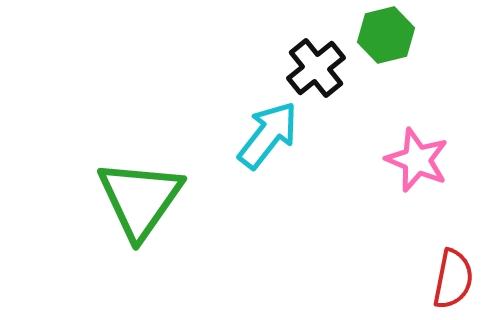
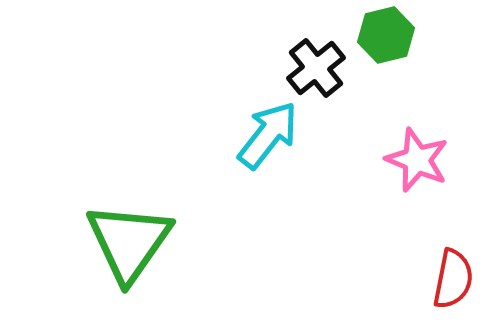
green triangle: moved 11 px left, 43 px down
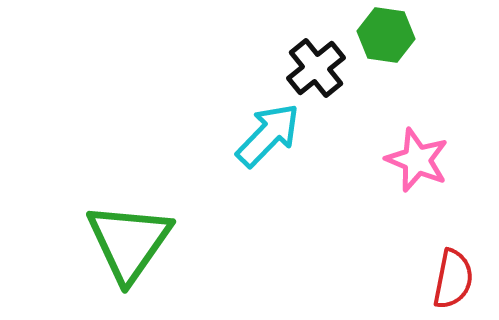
green hexagon: rotated 22 degrees clockwise
cyan arrow: rotated 6 degrees clockwise
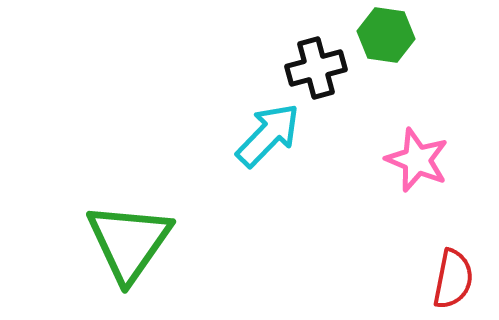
black cross: rotated 24 degrees clockwise
